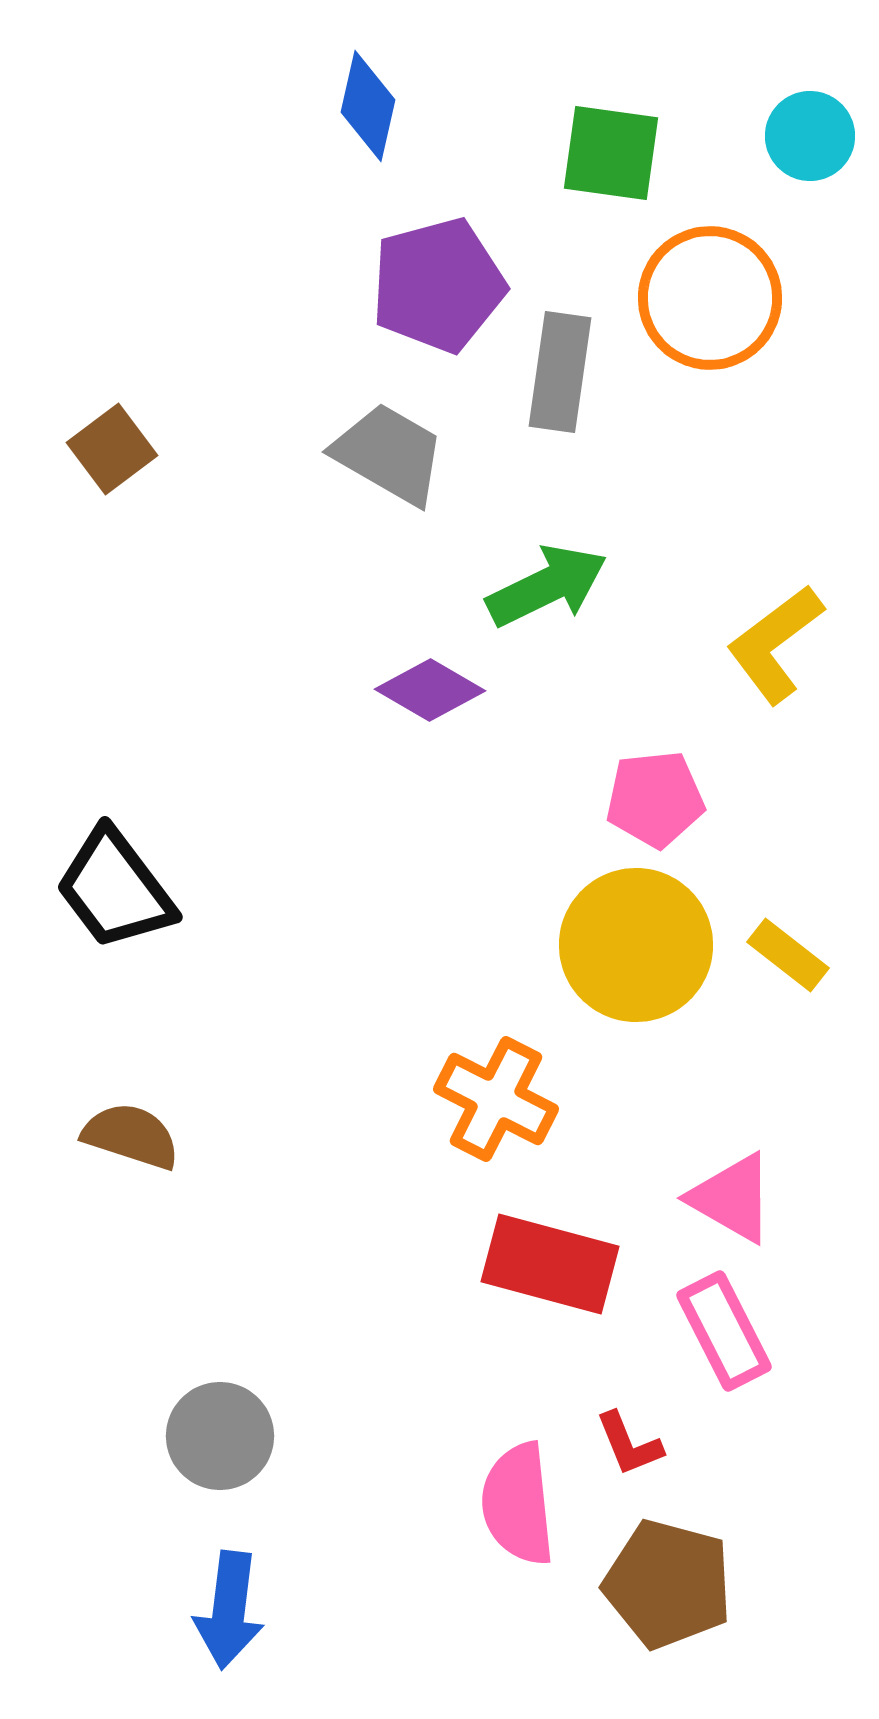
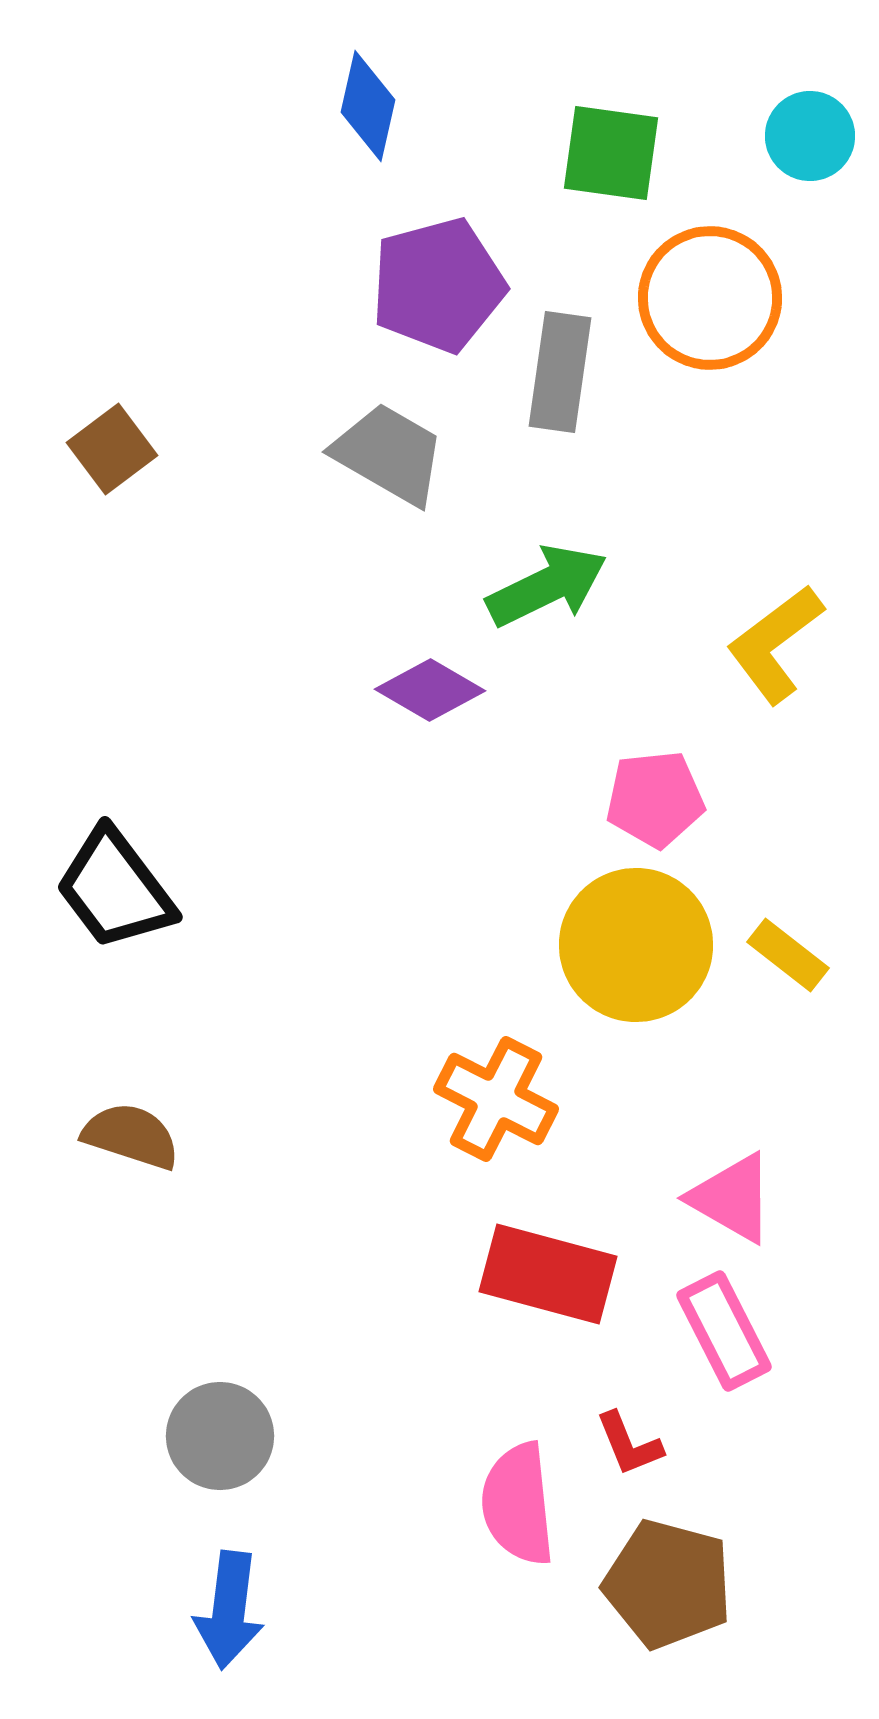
red rectangle: moved 2 px left, 10 px down
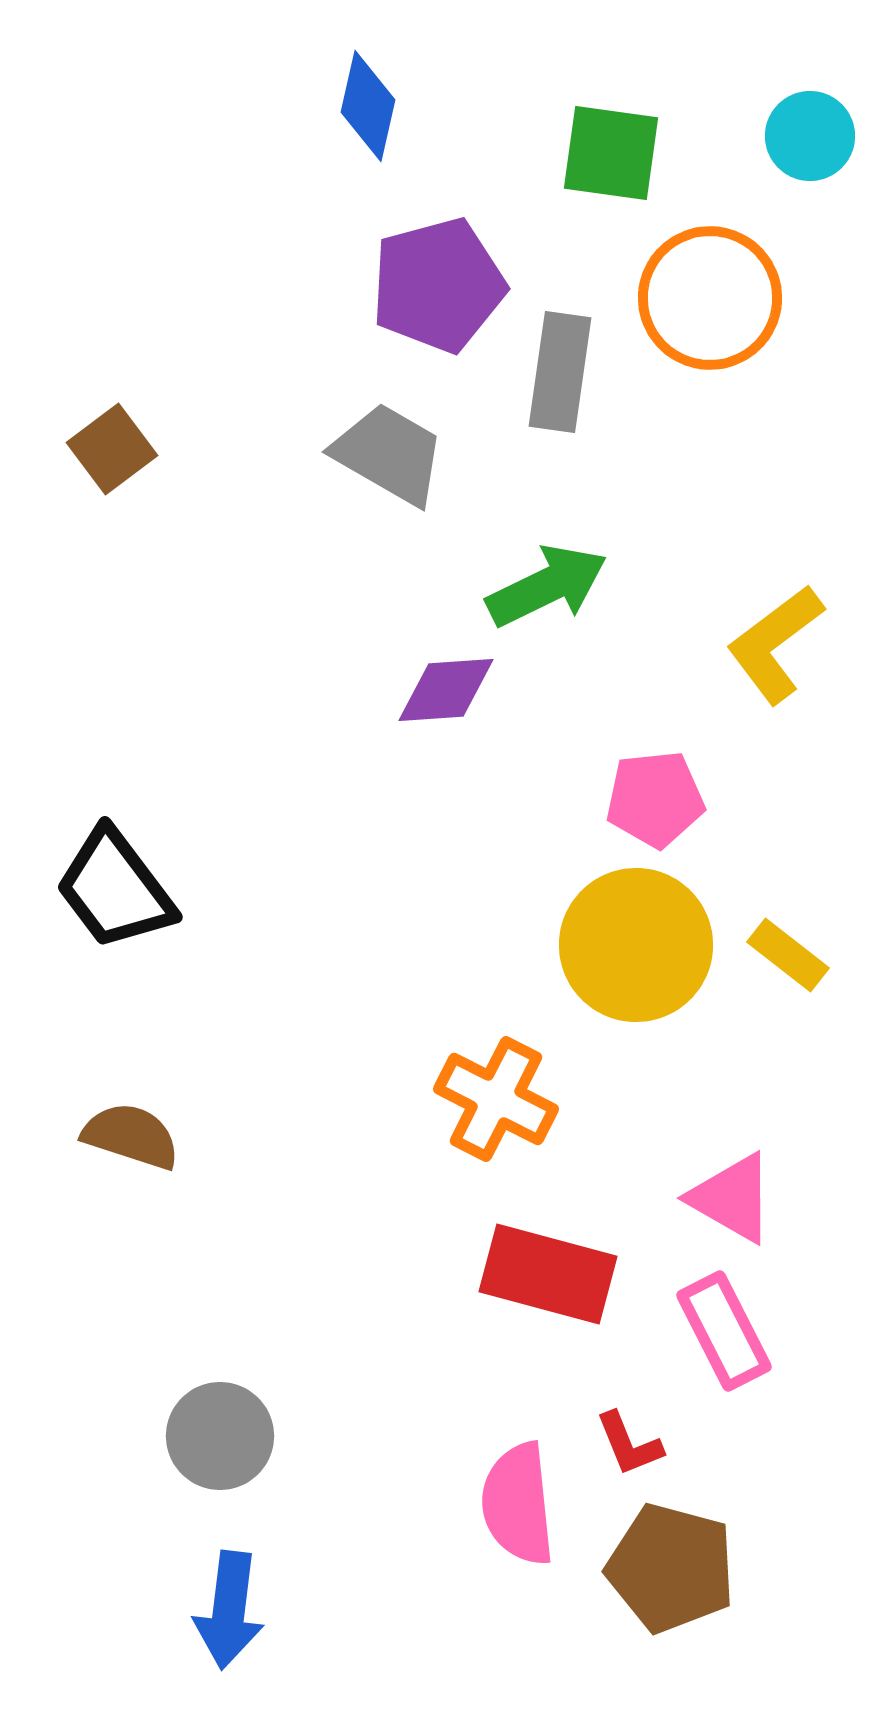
purple diamond: moved 16 px right; rotated 34 degrees counterclockwise
brown pentagon: moved 3 px right, 16 px up
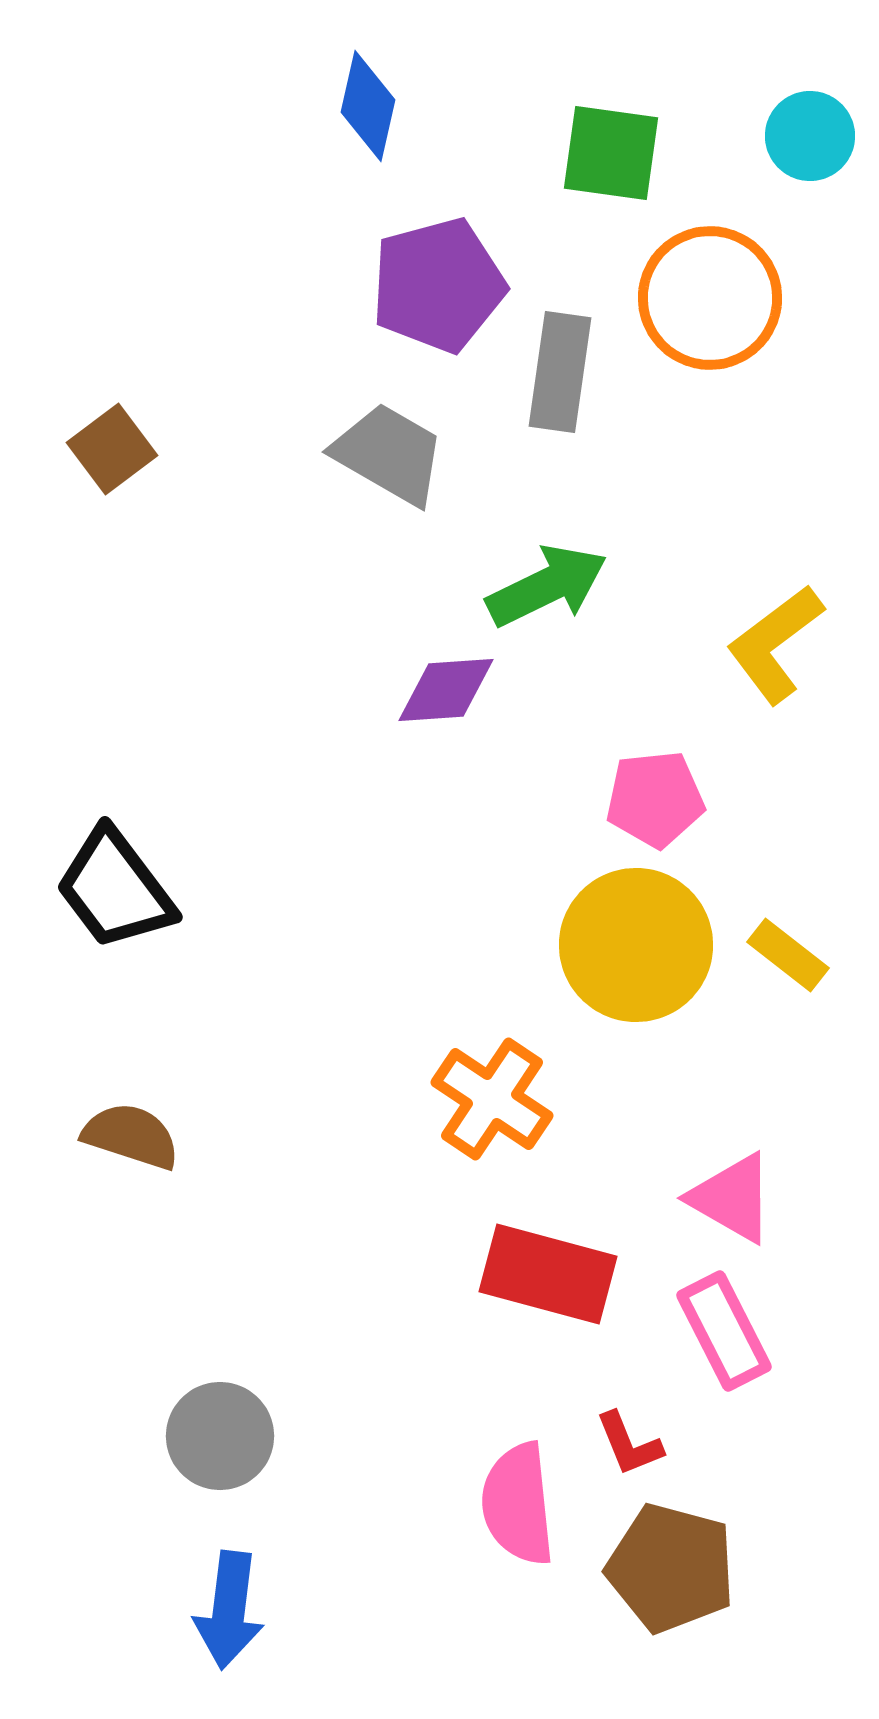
orange cross: moved 4 px left; rotated 7 degrees clockwise
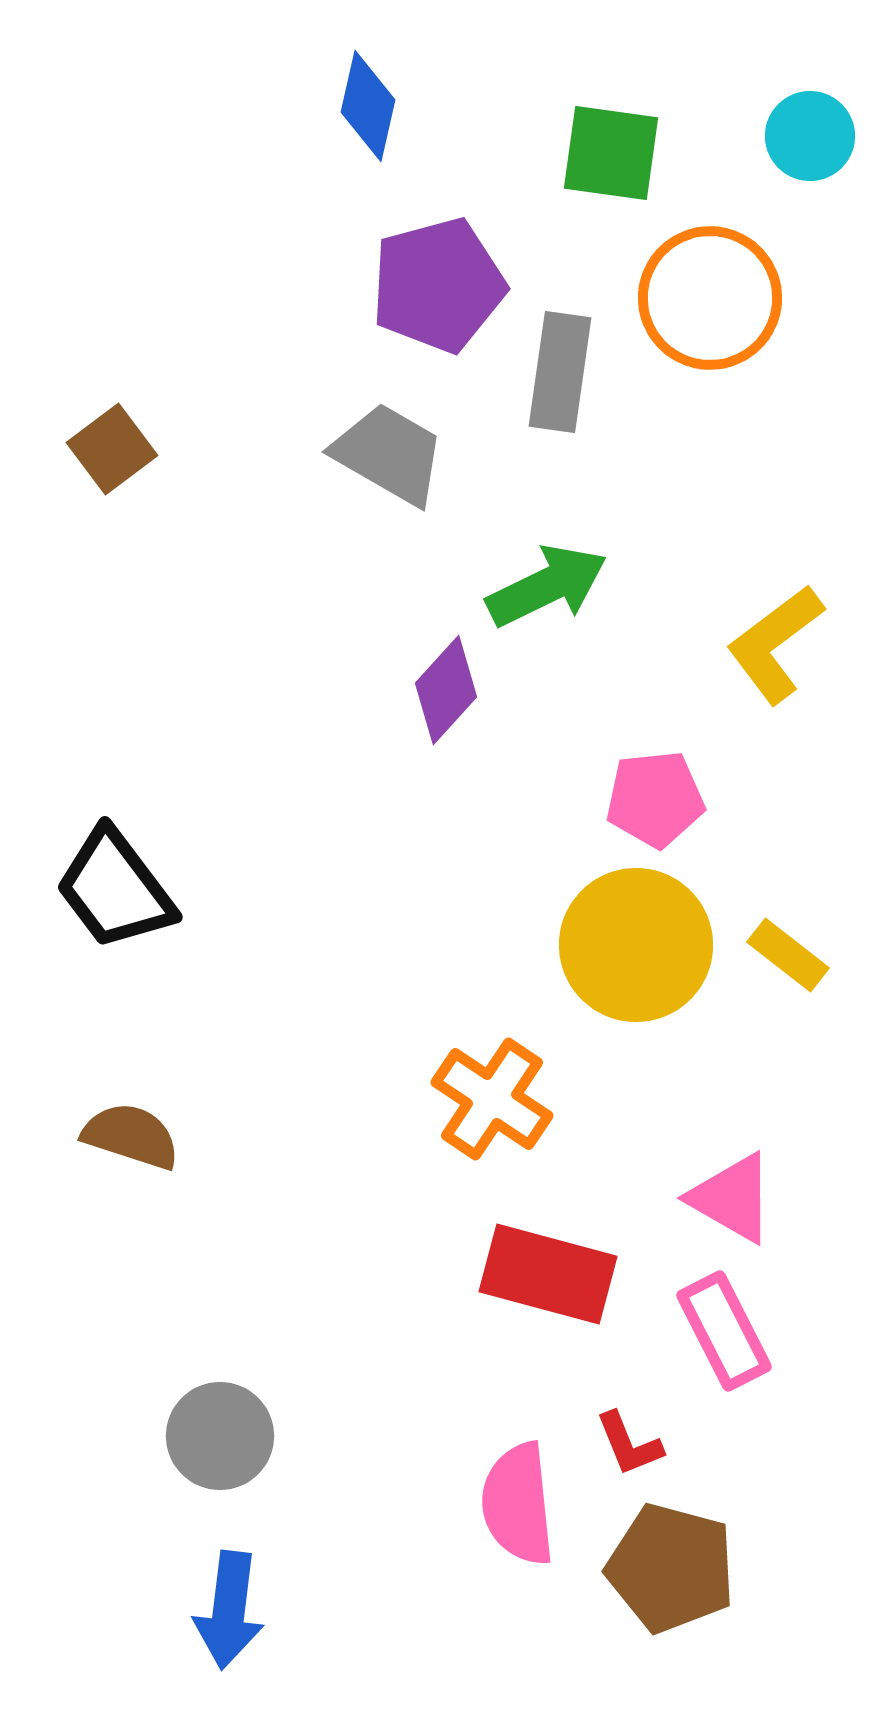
purple diamond: rotated 44 degrees counterclockwise
